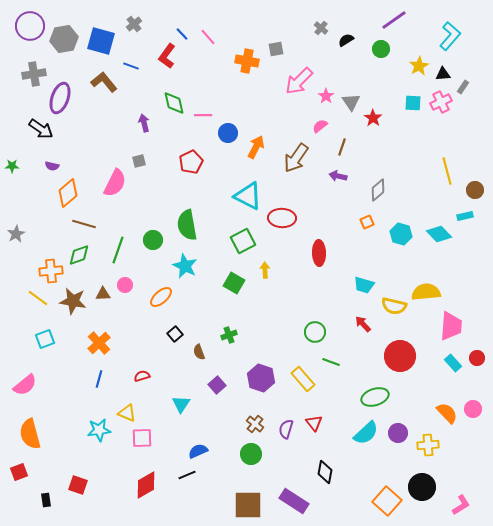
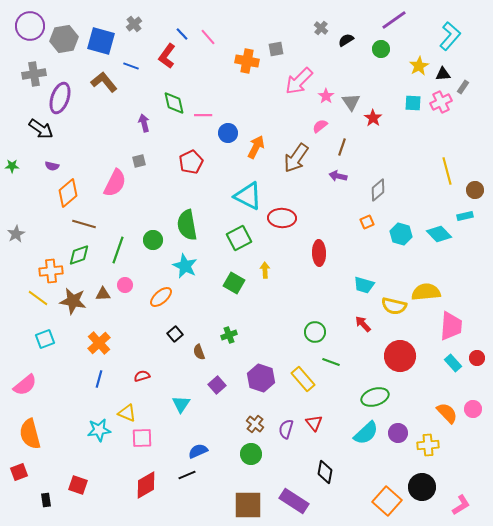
green square at (243, 241): moved 4 px left, 3 px up
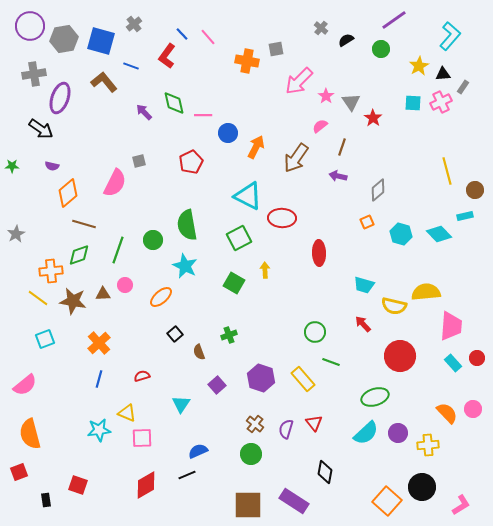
purple arrow at (144, 123): moved 11 px up; rotated 30 degrees counterclockwise
